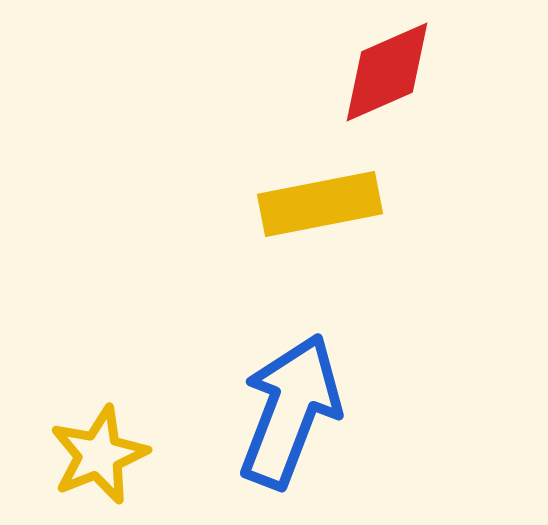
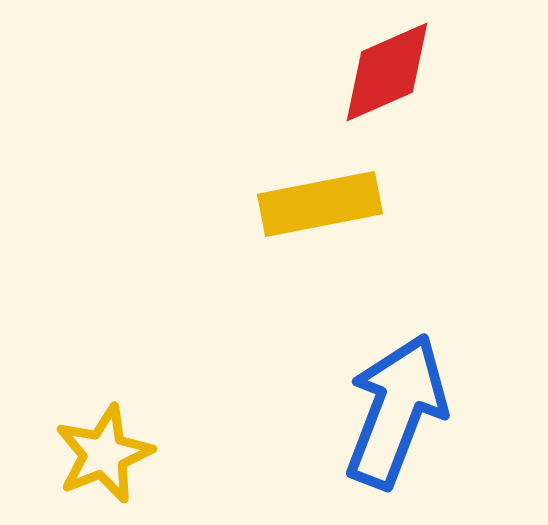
blue arrow: moved 106 px right
yellow star: moved 5 px right, 1 px up
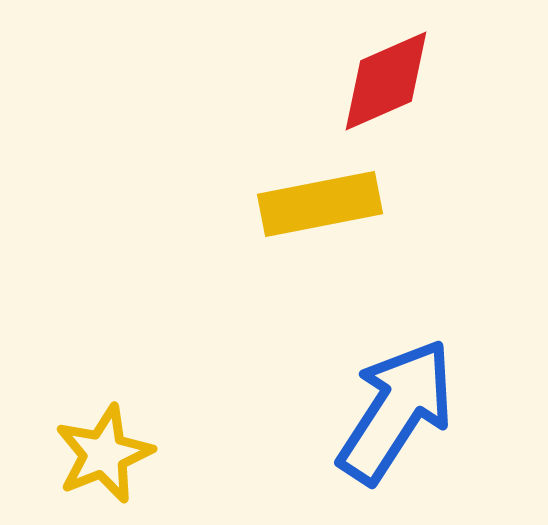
red diamond: moved 1 px left, 9 px down
blue arrow: rotated 12 degrees clockwise
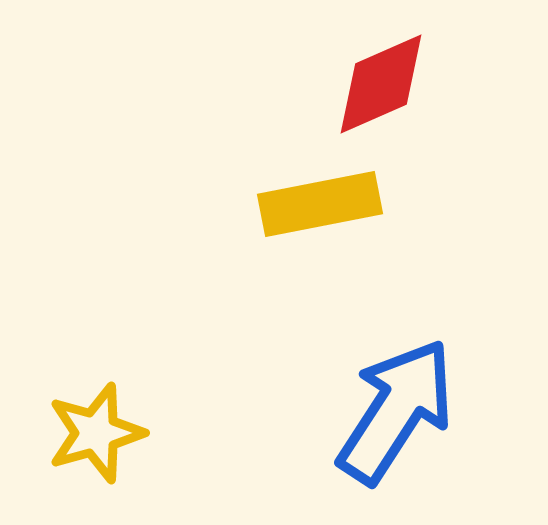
red diamond: moved 5 px left, 3 px down
yellow star: moved 8 px left, 21 px up; rotated 6 degrees clockwise
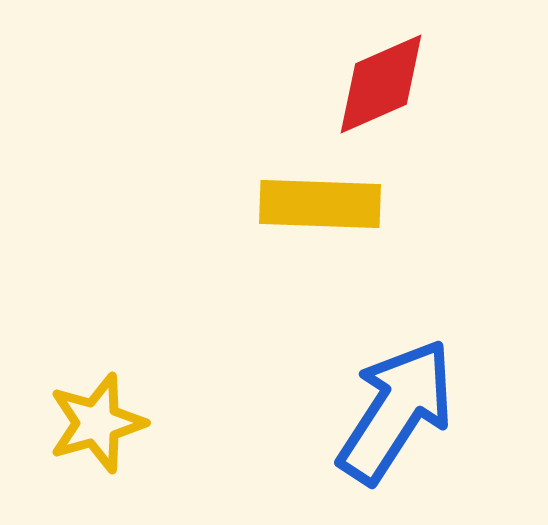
yellow rectangle: rotated 13 degrees clockwise
yellow star: moved 1 px right, 10 px up
